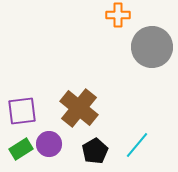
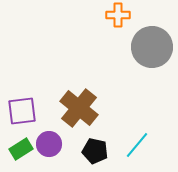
black pentagon: rotated 30 degrees counterclockwise
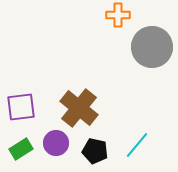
purple square: moved 1 px left, 4 px up
purple circle: moved 7 px right, 1 px up
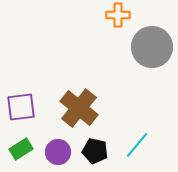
purple circle: moved 2 px right, 9 px down
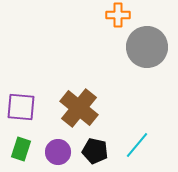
gray circle: moved 5 px left
purple square: rotated 12 degrees clockwise
green rectangle: rotated 40 degrees counterclockwise
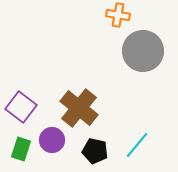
orange cross: rotated 10 degrees clockwise
gray circle: moved 4 px left, 4 px down
purple square: rotated 32 degrees clockwise
purple circle: moved 6 px left, 12 px up
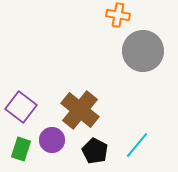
brown cross: moved 1 px right, 2 px down
black pentagon: rotated 15 degrees clockwise
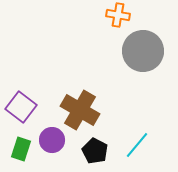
brown cross: rotated 9 degrees counterclockwise
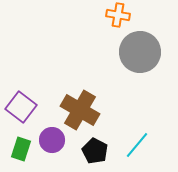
gray circle: moved 3 px left, 1 px down
